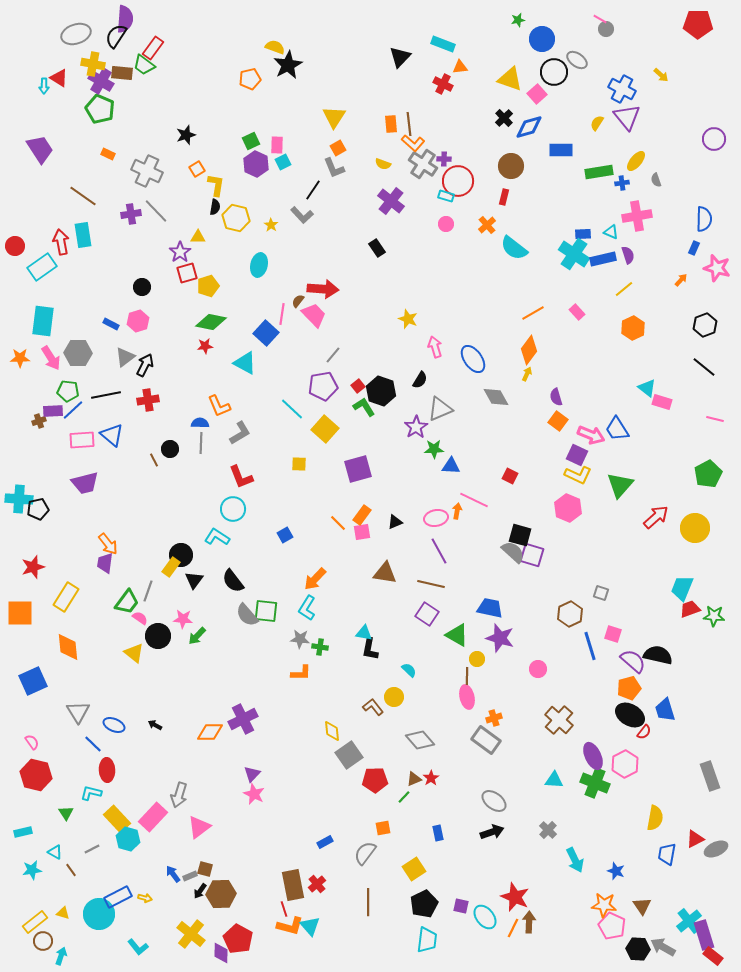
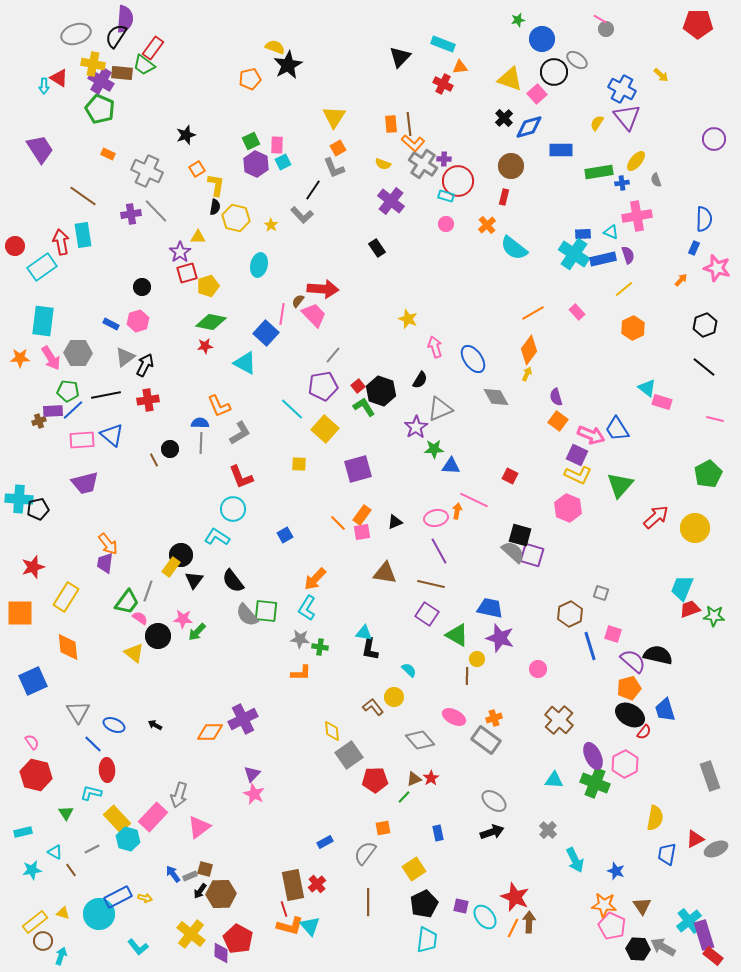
green arrow at (197, 636): moved 4 px up
pink ellipse at (467, 697): moved 13 px left, 20 px down; rotated 50 degrees counterclockwise
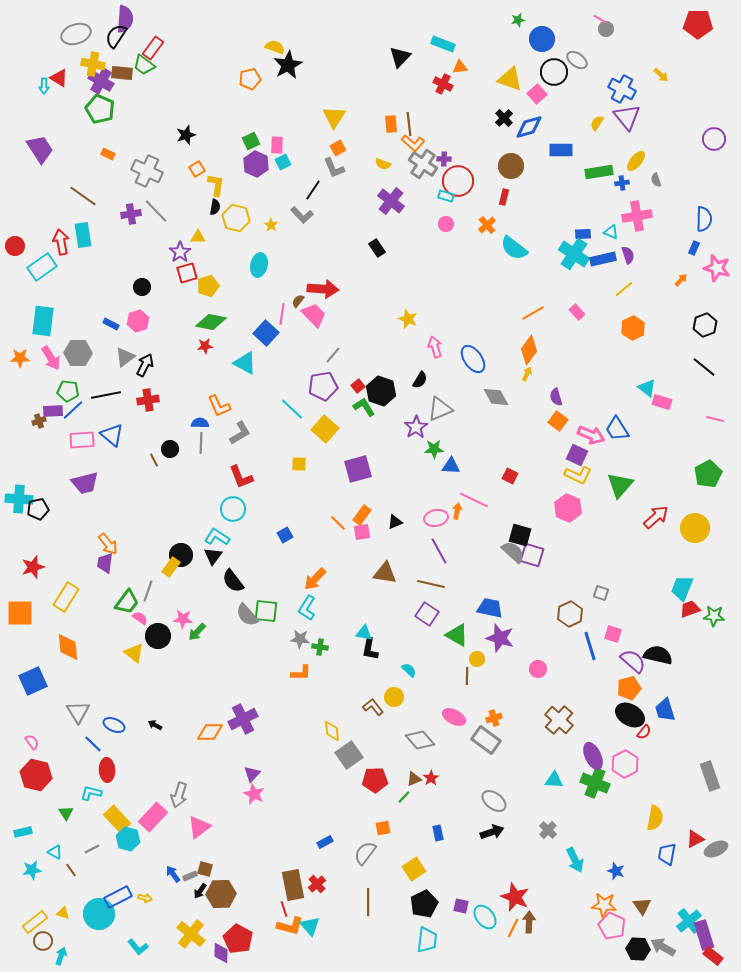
black triangle at (194, 580): moved 19 px right, 24 px up
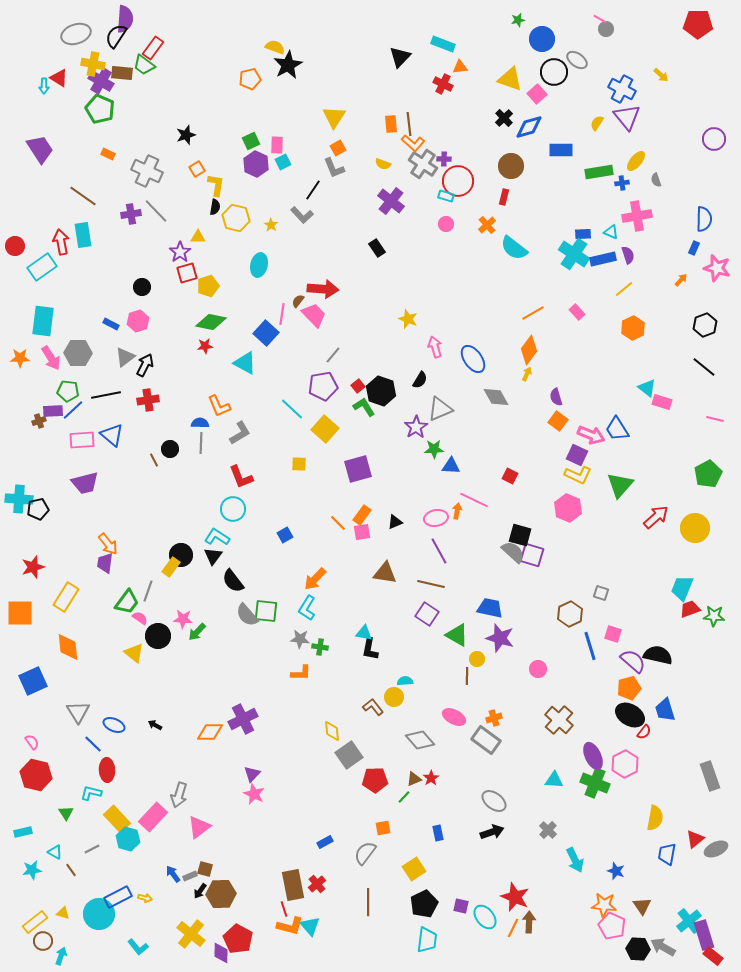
cyan semicircle at (409, 670): moved 4 px left, 11 px down; rotated 49 degrees counterclockwise
red triangle at (695, 839): rotated 12 degrees counterclockwise
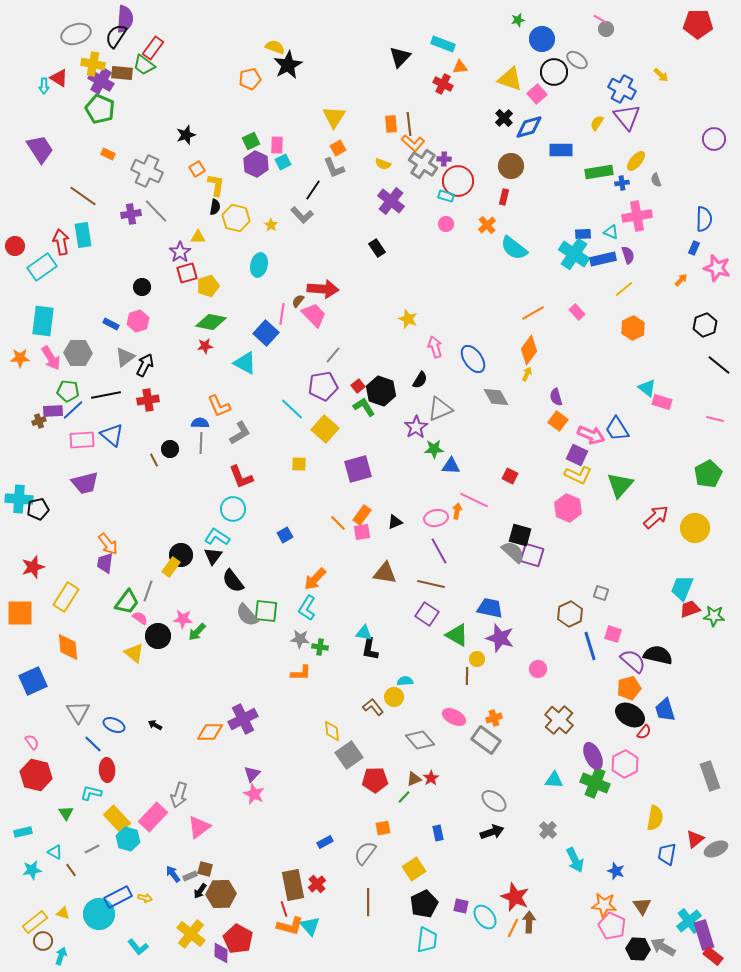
black line at (704, 367): moved 15 px right, 2 px up
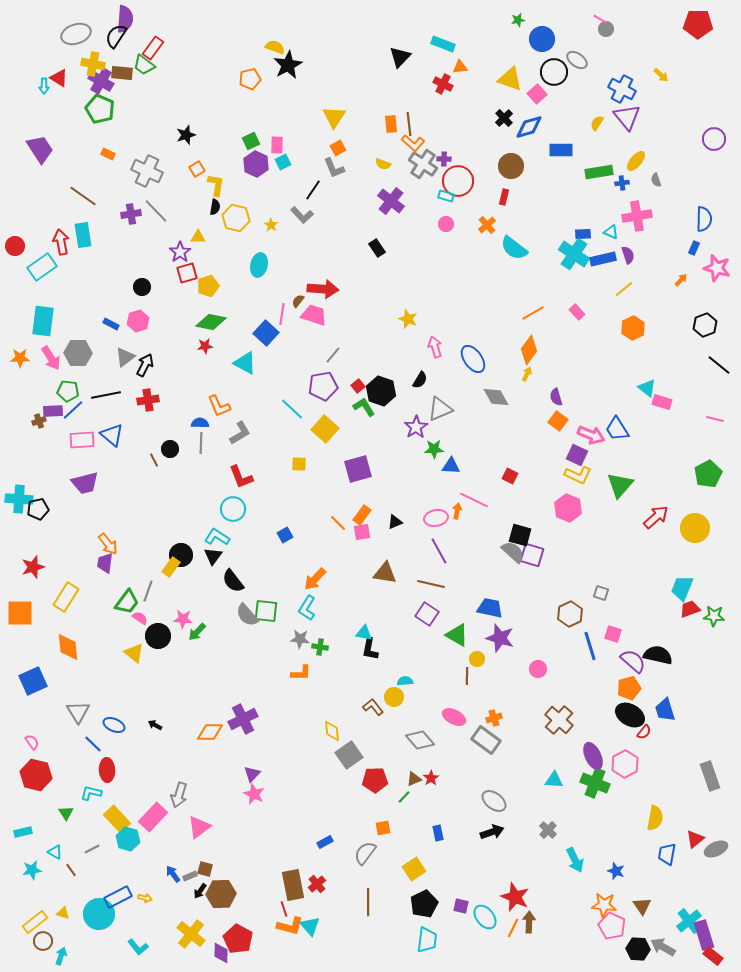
pink trapezoid at (314, 315): rotated 28 degrees counterclockwise
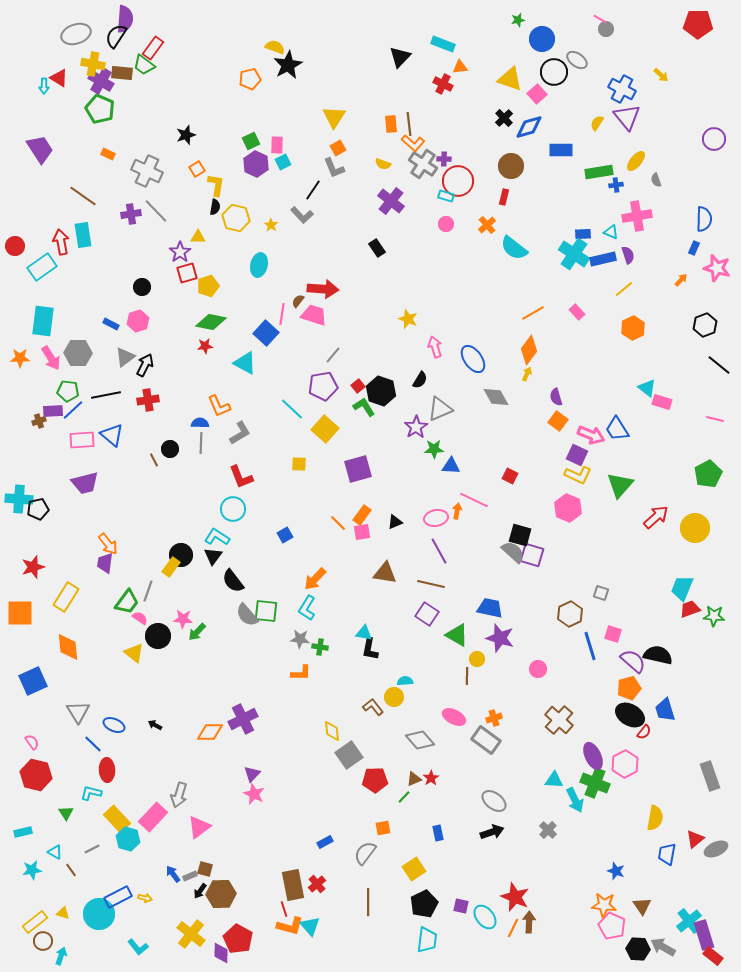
blue cross at (622, 183): moved 6 px left, 2 px down
cyan arrow at (575, 860): moved 60 px up
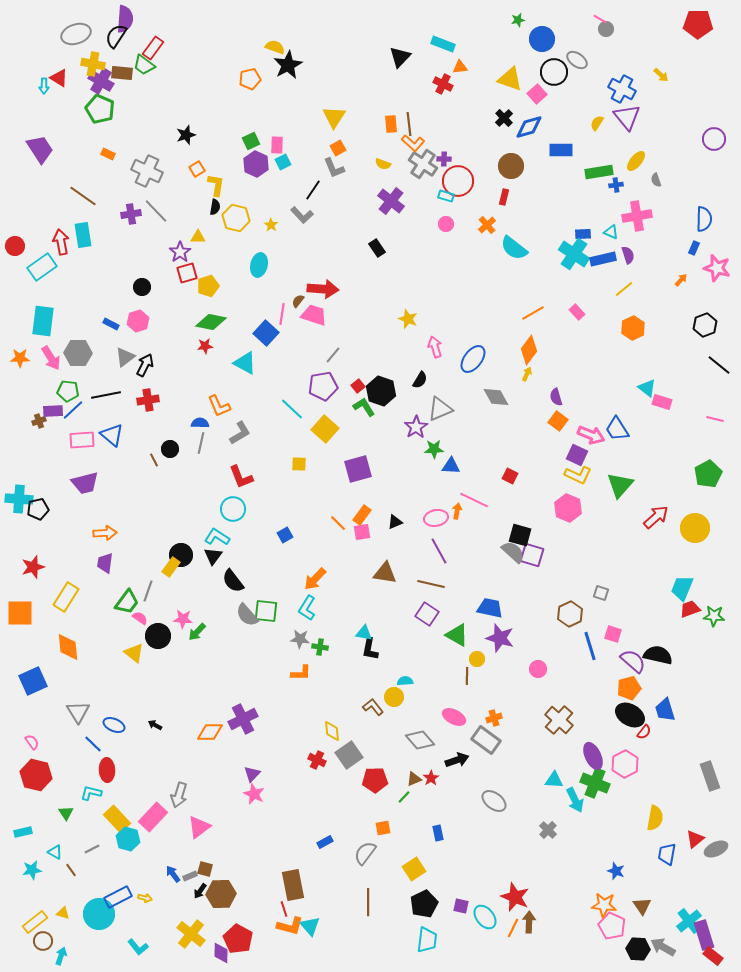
blue ellipse at (473, 359): rotated 72 degrees clockwise
gray line at (201, 443): rotated 10 degrees clockwise
orange arrow at (108, 544): moved 3 px left, 11 px up; rotated 55 degrees counterclockwise
black arrow at (492, 832): moved 35 px left, 72 px up
red cross at (317, 884): moved 124 px up; rotated 24 degrees counterclockwise
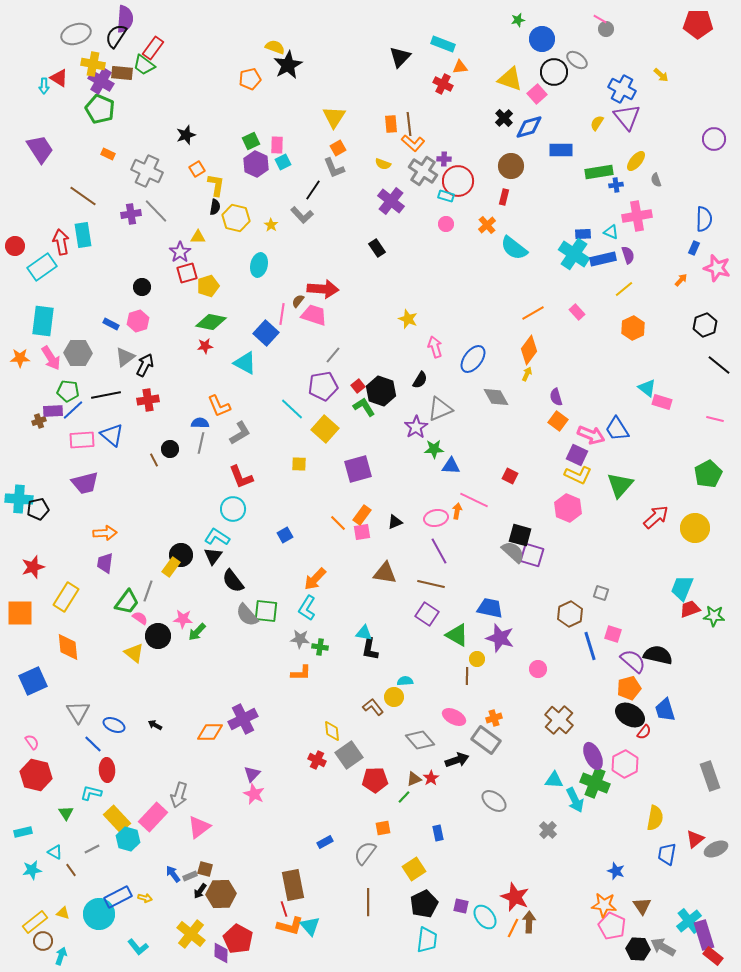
gray cross at (423, 164): moved 7 px down
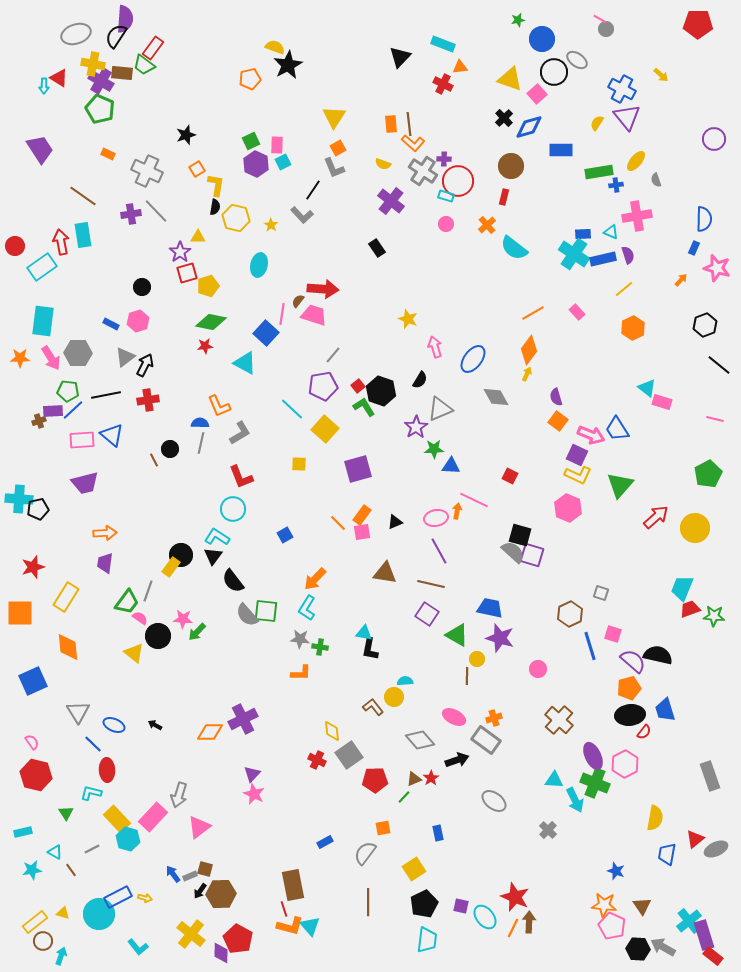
black ellipse at (630, 715): rotated 36 degrees counterclockwise
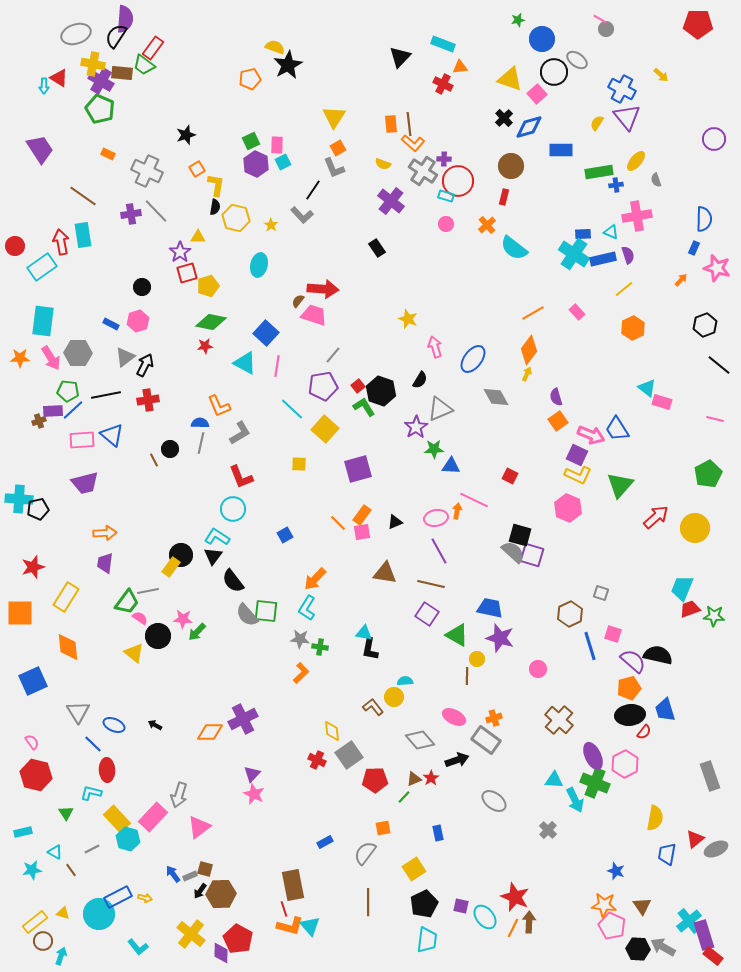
pink line at (282, 314): moved 5 px left, 52 px down
orange square at (558, 421): rotated 18 degrees clockwise
gray line at (148, 591): rotated 60 degrees clockwise
orange L-shape at (301, 673): rotated 45 degrees counterclockwise
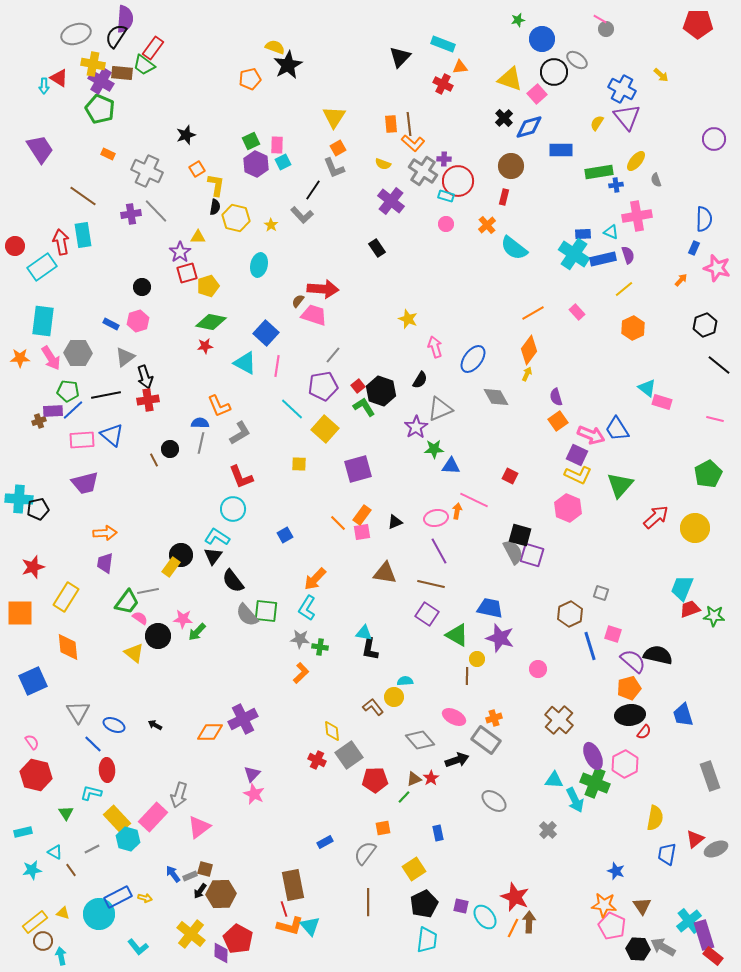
black arrow at (145, 365): moved 12 px down; rotated 135 degrees clockwise
gray semicircle at (513, 552): rotated 20 degrees clockwise
blue trapezoid at (665, 710): moved 18 px right, 5 px down
cyan arrow at (61, 956): rotated 30 degrees counterclockwise
